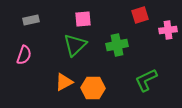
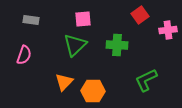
red square: rotated 18 degrees counterclockwise
gray rectangle: rotated 21 degrees clockwise
green cross: rotated 15 degrees clockwise
orange triangle: rotated 18 degrees counterclockwise
orange hexagon: moved 3 px down
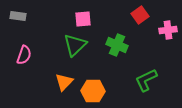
gray rectangle: moved 13 px left, 4 px up
green cross: rotated 20 degrees clockwise
